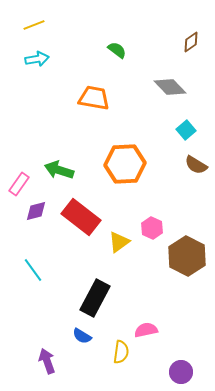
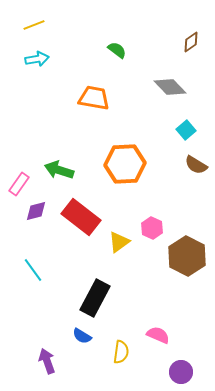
pink semicircle: moved 12 px right, 5 px down; rotated 35 degrees clockwise
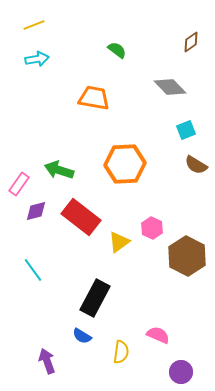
cyan square: rotated 18 degrees clockwise
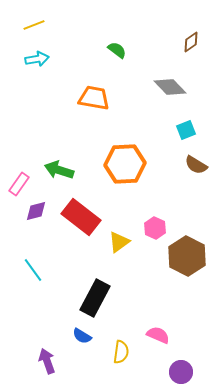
pink hexagon: moved 3 px right
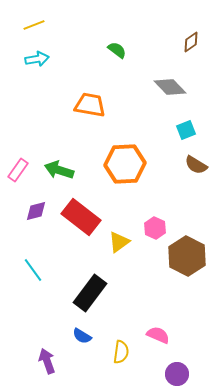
orange trapezoid: moved 4 px left, 7 px down
pink rectangle: moved 1 px left, 14 px up
black rectangle: moved 5 px left, 5 px up; rotated 9 degrees clockwise
purple circle: moved 4 px left, 2 px down
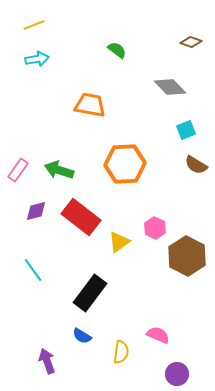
brown diamond: rotated 55 degrees clockwise
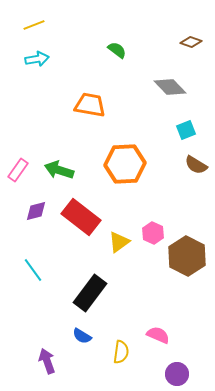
pink hexagon: moved 2 px left, 5 px down
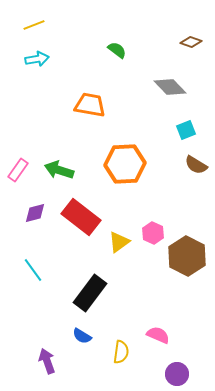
purple diamond: moved 1 px left, 2 px down
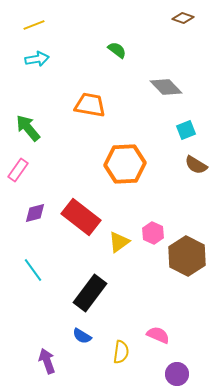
brown diamond: moved 8 px left, 24 px up
gray diamond: moved 4 px left
green arrow: moved 31 px left, 42 px up; rotated 32 degrees clockwise
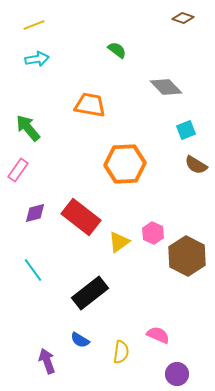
black rectangle: rotated 15 degrees clockwise
blue semicircle: moved 2 px left, 4 px down
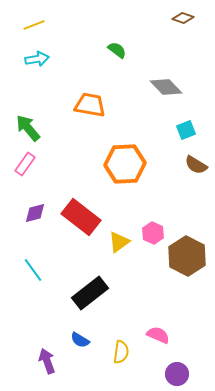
pink rectangle: moved 7 px right, 6 px up
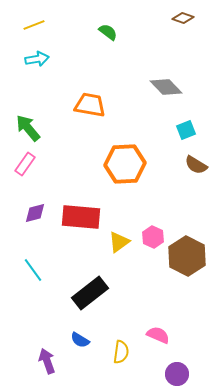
green semicircle: moved 9 px left, 18 px up
red rectangle: rotated 33 degrees counterclockwise
pink hexagon: moved 4 px down
